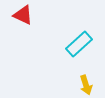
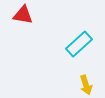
red triangle: rotated 15 degrees counterclockwise
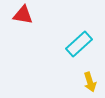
yellow arrow: moved 4 px right, 3 px up
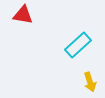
cyan rectangle: moved 1 px left, 1 px down
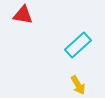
yellow arrow: moved 12 px left, 3 px down; rotated 12 degrees counterclockwise
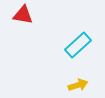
yellow arrow: rotated 78 degrees counterclockwise
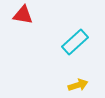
cyan rectangle: moved 3 px left, 3 px up
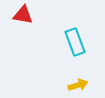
cyan rectangle: rotated 68 degrees counterclockwise
